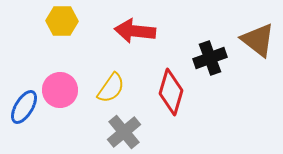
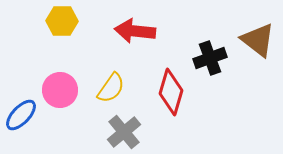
blue ellipse: moved 3 px left, 8 px down; rotated 12 degrees clockwise
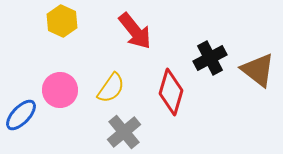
yellow hexagon: rotated 24 degrees clockwise
red arrow: rotated 135 degrees counterclockwise
brown triangle: moved 30 px down
black cross: rotated 8 degrees counterclockwise
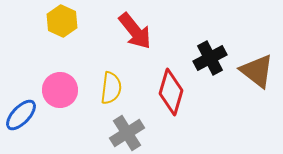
brown triangle: moved 1 px left, 1 px down
yellow semicircle: rotated 28 degrees counterclockwise
gray cross: moved 3 px right, 1 px down; rotated 8 degrees clockwise
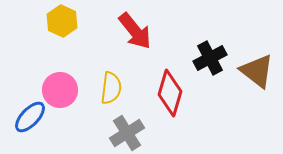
red diamond: moved 1 px left, 1 px down
blue ellipse: moved 9 px right, 2 px down
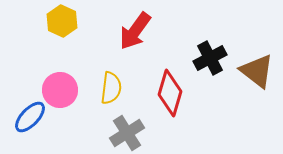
red arrow: rotated 75 degrees clockwise
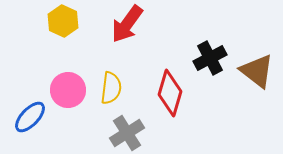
yellow hexagon: moved 1 px right
red arrow: moved 8 px left, 7 px up
pink circle: moved 8 px right
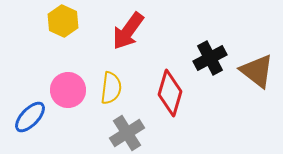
red arrow: moved 1 px right, 7 px down
